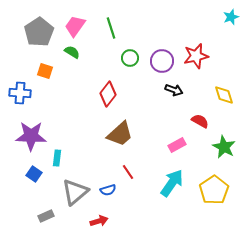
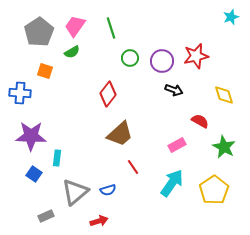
green semicircle: rotated 119 degrees clockwise
red line: moved 5 px right, 5 px up
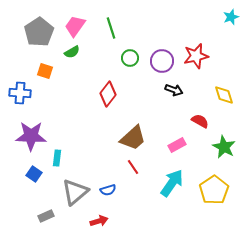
brown trapezoid: moved 13 px right, 4 px down
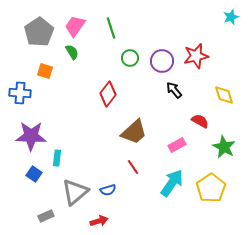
green semicircle: rotated 91 degrees counterclockwise
black arrow: rotated 150 degrees counterclockwise
brown trapezoid: moved 1 px right, 6 px up
yellow pentagon: moved 3 px left, 2 px up
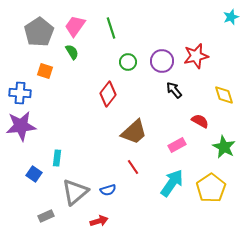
green circle: moved 2 px left, 4 px down
purple star: moved 10 px left, 10 px up; rotated 8 degrees counterclockwise
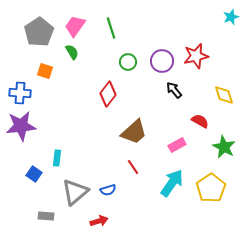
gray rectangle: rotated 28 degrees clockwise
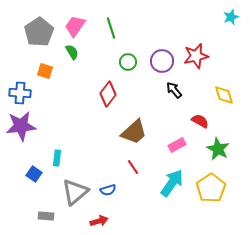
green star: moved 6 px left, 2 px down
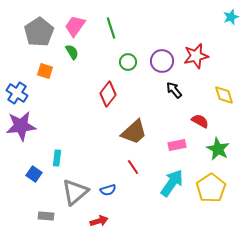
blue cross: moved 3 px left; rotated 30 degrees clockwise
pink rectangle: rotated 18 degrees clockwise
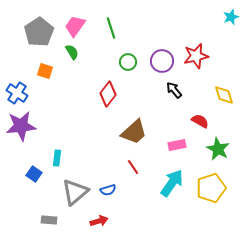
yellow pentagon: rotated 16 degrees clockwise
gray rectangle: moved 3 px right, 4 px down
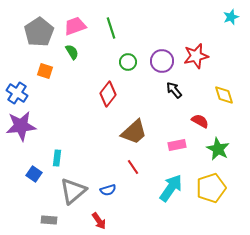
pink trapezoid: rotated 35 degrees clockwise
cyan arrow: moved 1 px left, 5 px down
gray triangle: moved 2 px left, 1 px up
red arrow: rotated 72 degrees clockwise
